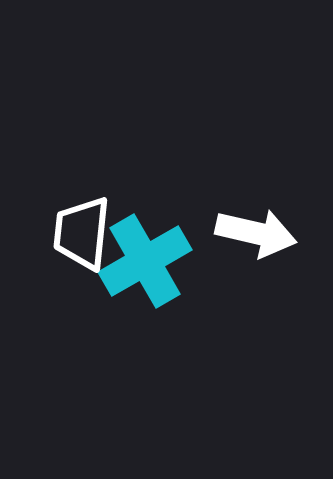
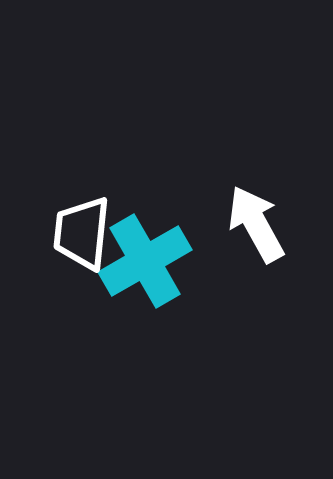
white arrow: moved 9 px up; rotated 132 degrees counterclockwise
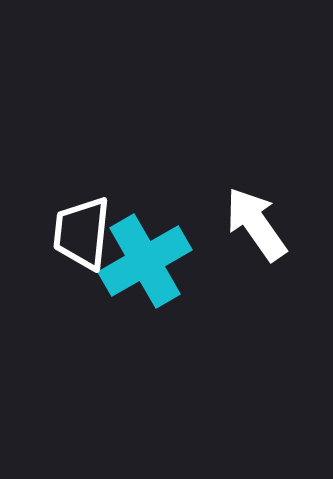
white arrow: rotated 6 degrees counterclockwise
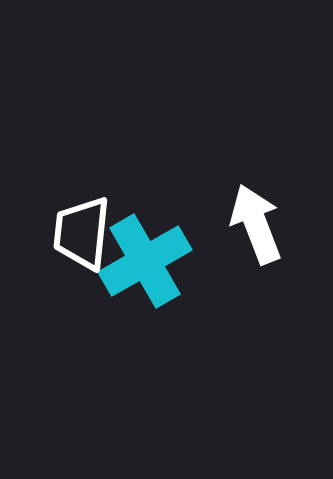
white arrow: rotated 14 degrees clockwise
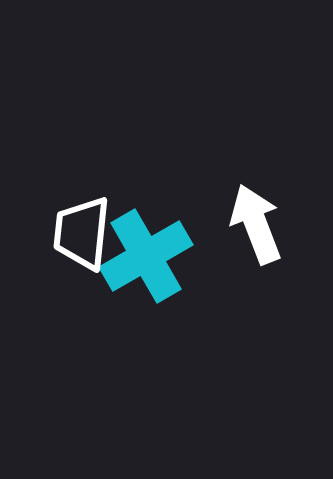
cyan cross: moved 1 px right, 5 px up
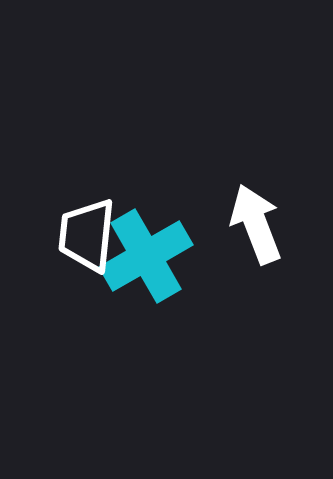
white trapezoid: moved 5 px right, 2 px down
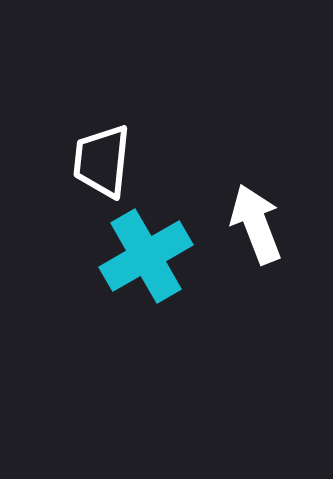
white trapezoid: moved 15 px right, 74 px up
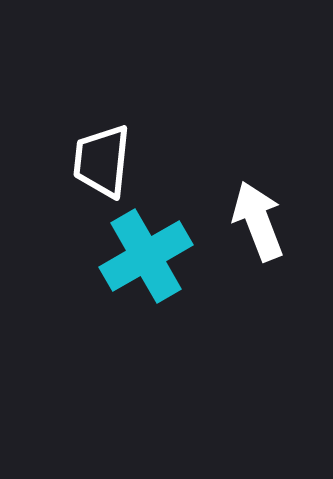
white arrow: moved 2 px right, 3 px up
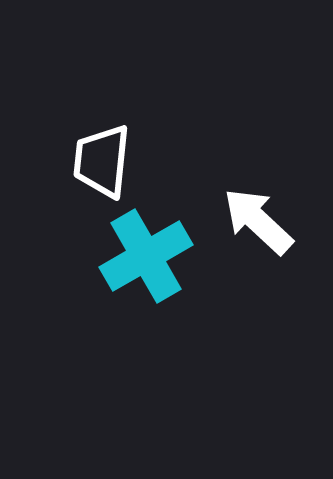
white arrow: rotated 26 degrees counterclockwise
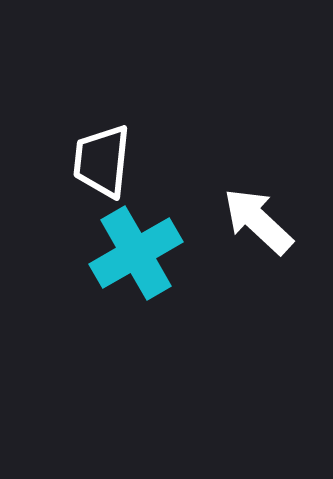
cyan cross: moved 10 px left, 3 px up
